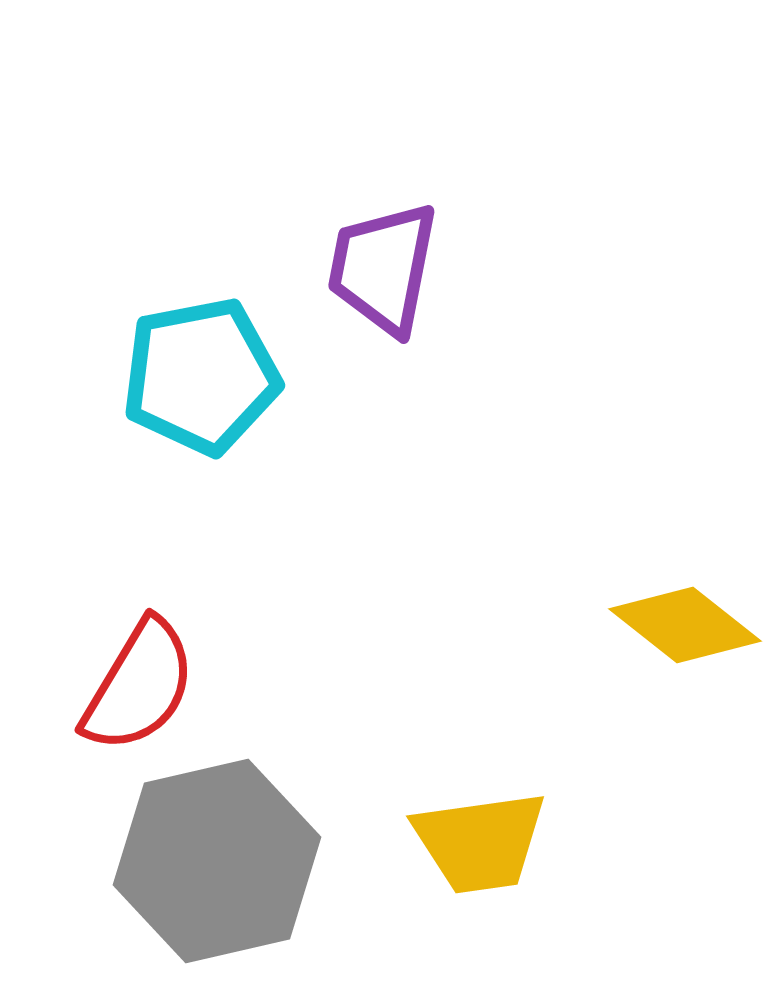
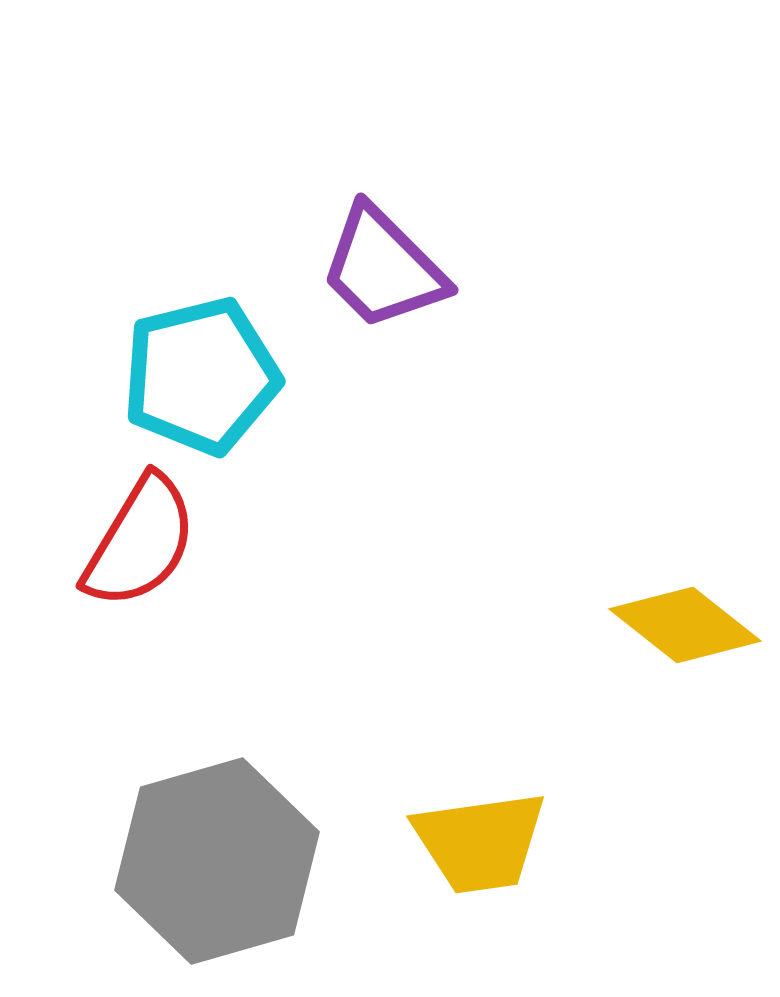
purple trapezoid: rotated 56 degrees counterclockwise
cyan pentagon: rotated 3 degrees counterclockwise
red semicircle: moved 1 px right, 144 px up
gray hexagon: rotated 3 degrees counterclockwise
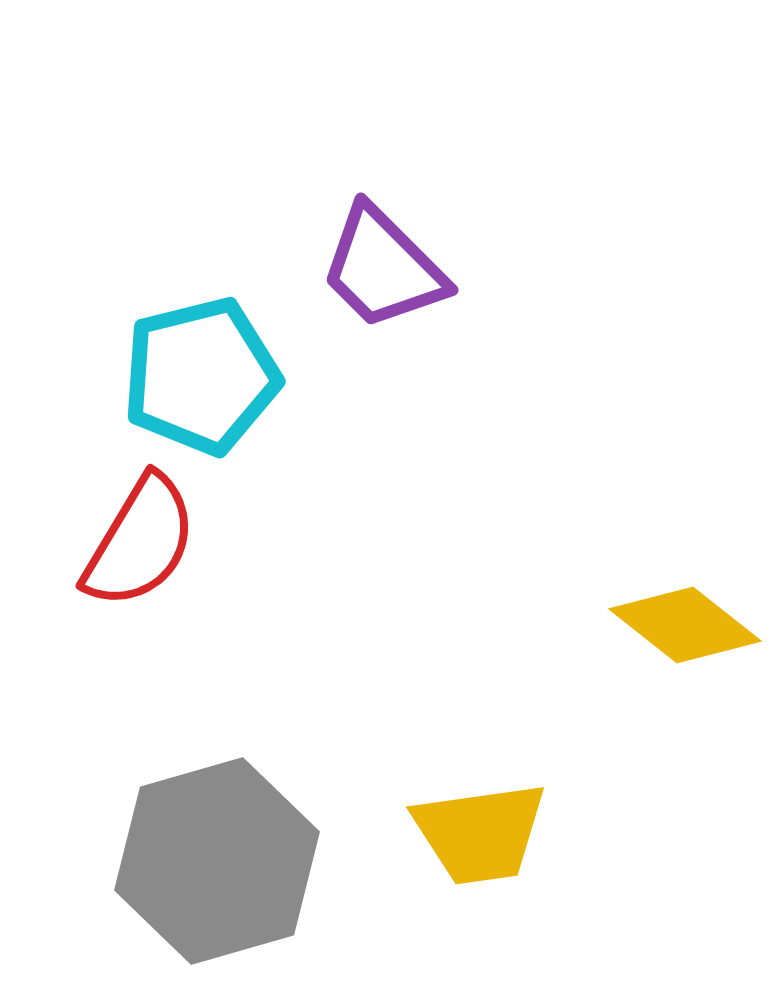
yellow trapezoid: moved 9 px up
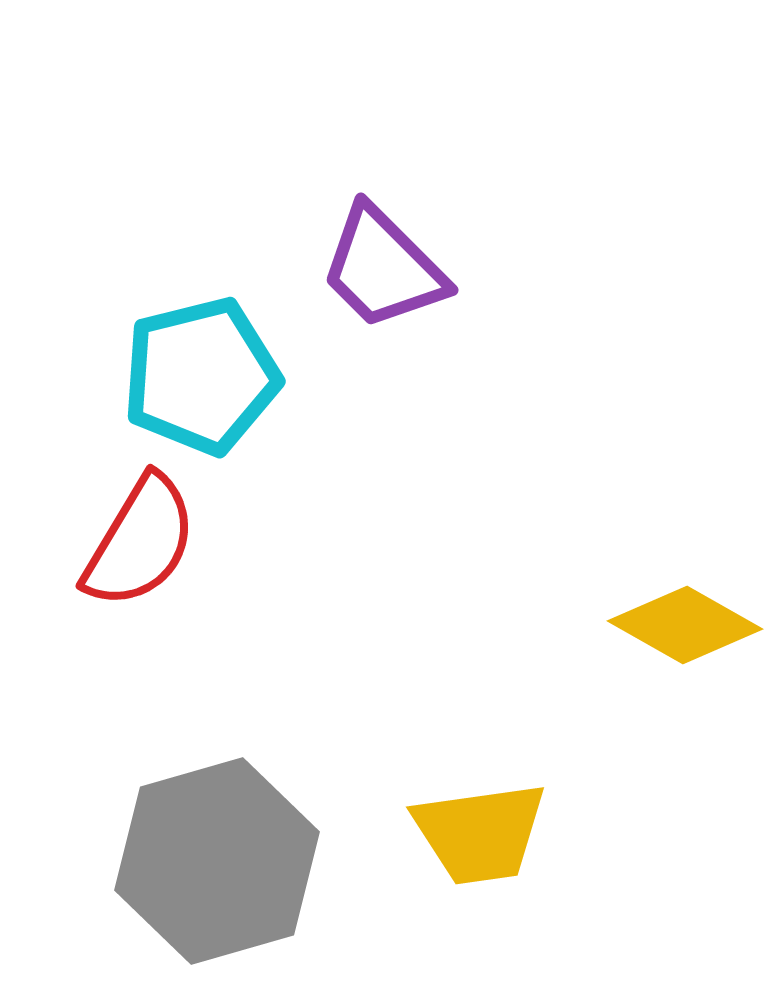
yellow diamond: rotated 9 degrees counterclockwise
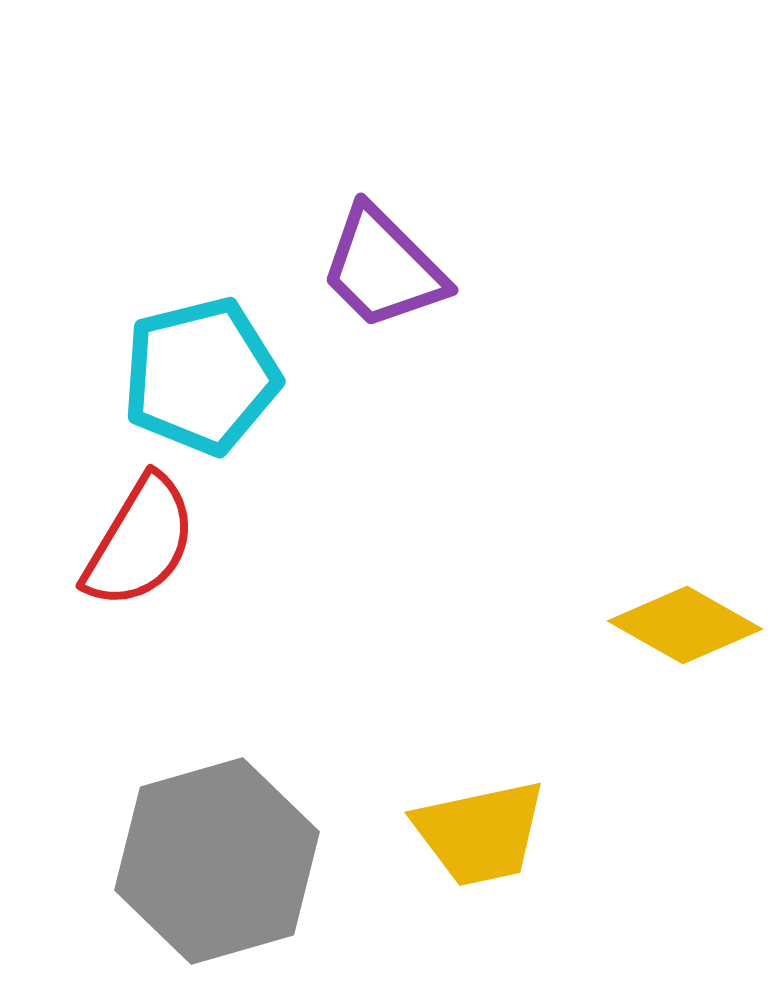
yellow trapezoid: rotated 4 degrees counterclockwise
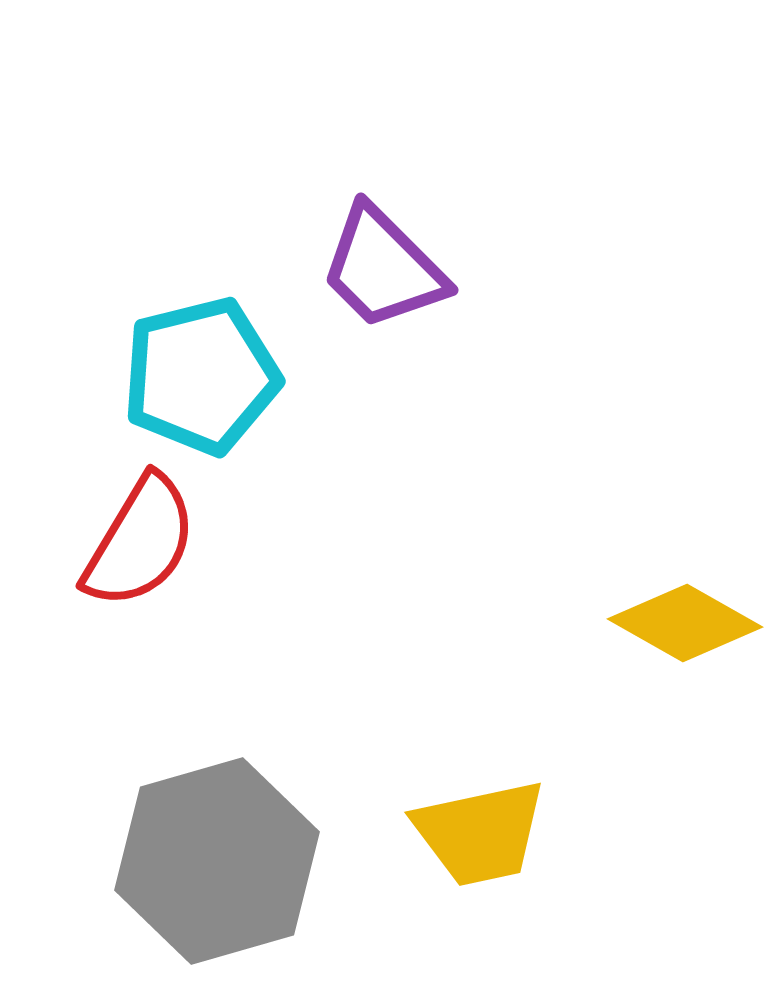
yellow diamond: moved 2 px up
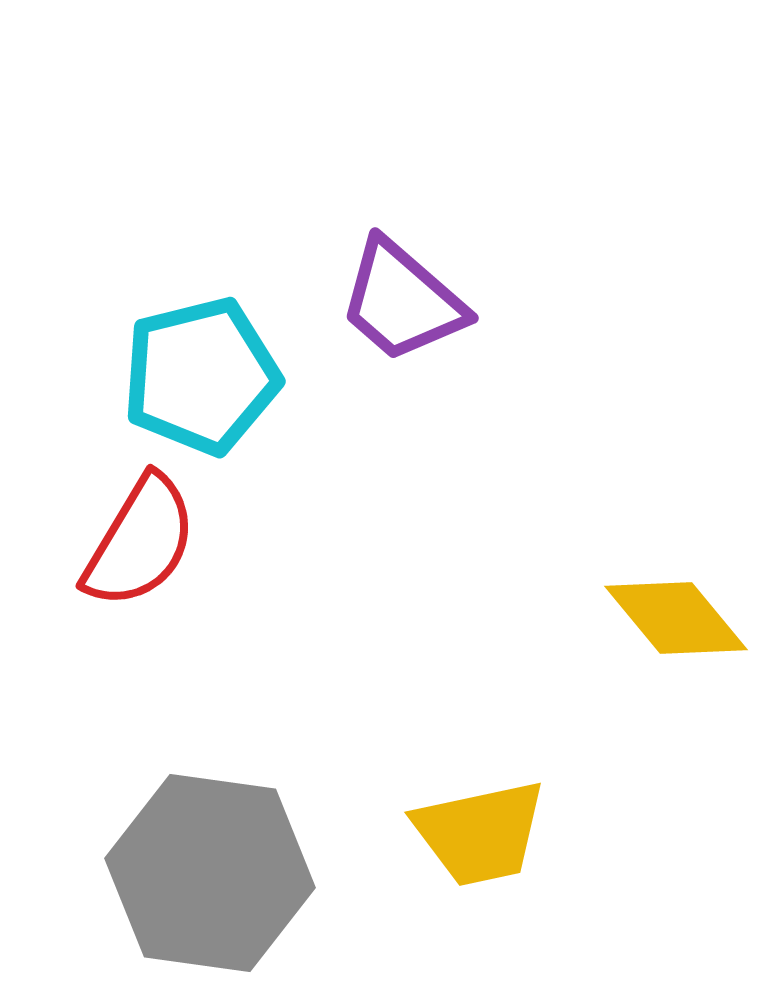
purple trapezoid: moved 19 px right, 33 px down; rotated 4 degrees counterclockwise
yellow diamond: moved 9 px left, 5 px up; rotated 21 degrees clockwise
gray hexagon: moved 7 px left, 12 px down; rotated 24 degrees clockwise
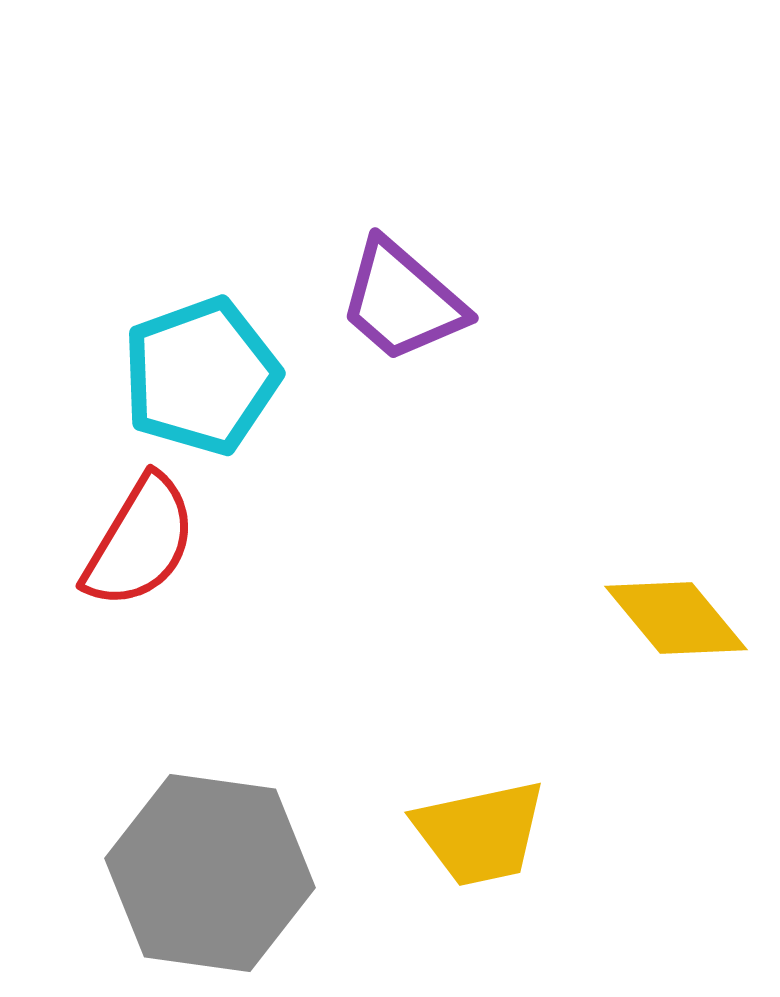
cyan pentagon: rotated 6 degrees counterclockwise
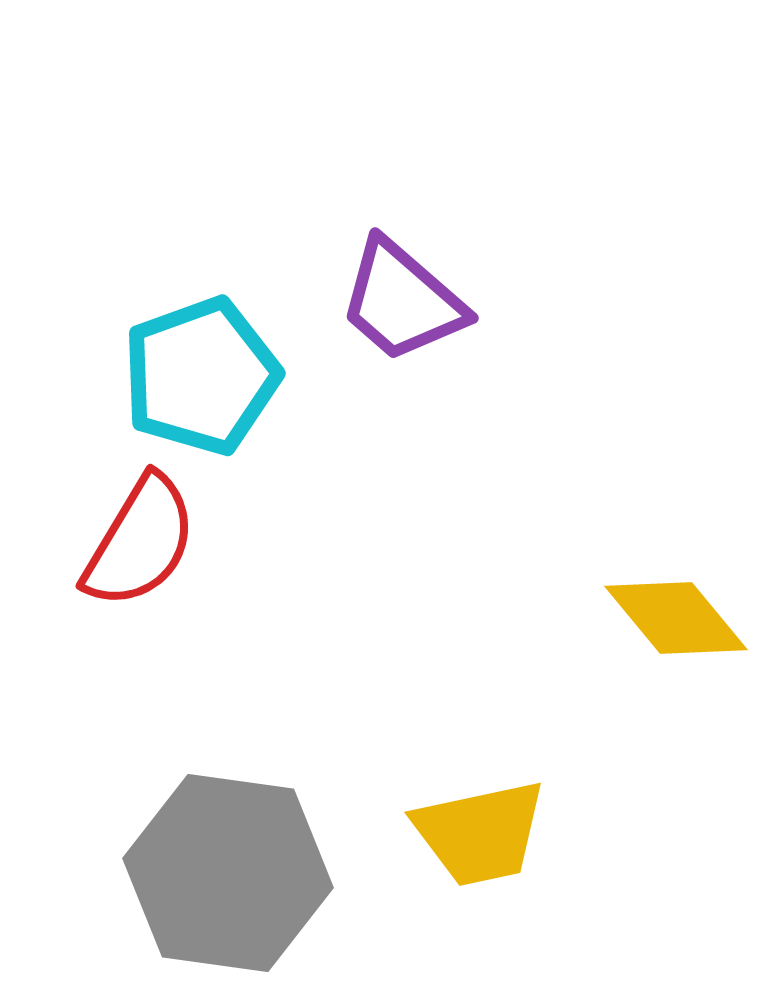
gray hexagon: moved 18 px right
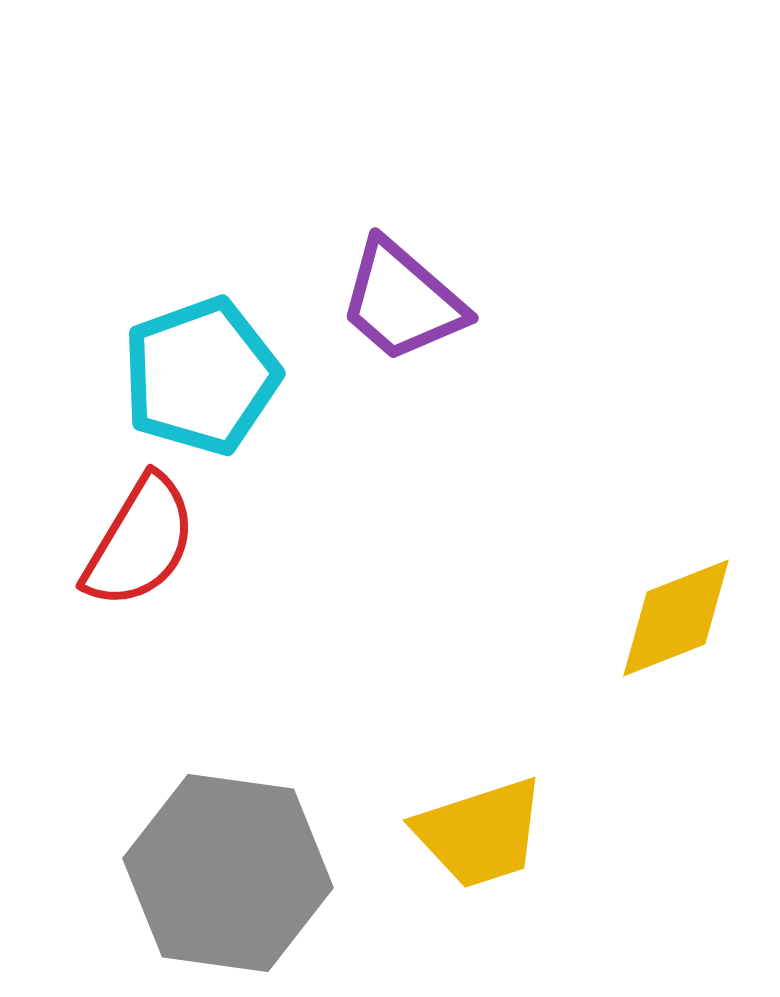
yellow diamond: rotated 72 degrees counterclockwise
yellow trapezoid: rotated 6 degrees counterclockwise
